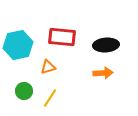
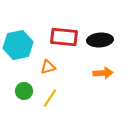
red rectangle: moved 2 px right
black ellipse: moved 6 px left, 5 px up
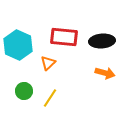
black ellipse: moved 2 px right, 1 px down
cyan hexagon: rotated 24 degrees counterclockwise
orange triangle: moved 4 px up; rotated 28 degrees counterclockwise
orange arrow: moved 2 px right; rotated 18 degrees clockwise
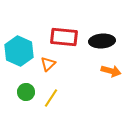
cyan hexagon: moved 1 px right, 6 px down
orange triangle: moved 1 px down
orange arrow: moved 6 px right, 2 px up
green circle: moved 2 px right, 1 px down
yellow line: moved 1 px right
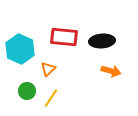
cyan hexagon: moved 1 px right, 2 px up
orange triangle: moved 5 px down
green circle: moved 1 px right, 1 px up
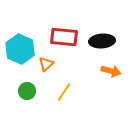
orange triangle: moved 2 px left, 5 px up
yellow line: moved 13 px right, 6 px up
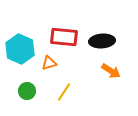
orange triangle: moved 3 px right, 1 px up; rotated 28 degrees clockwise
orange arrow: rotated 18 degrees clockwise
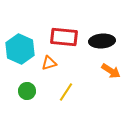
yellow line: moved 2 px right
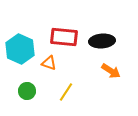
orange triangle: rotated 35 degrees clockwise
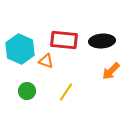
red rectangle: moved 3 px down
orange triangle: moved 3 px left, 2 px up
orange arrow: rotated 102 degrees clockwise
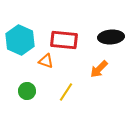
black ellipse: moved 9 px right, 4 px up
cyan hexagon: moved 9 px up
orange arrow: moved 12 px left, 2 px up
